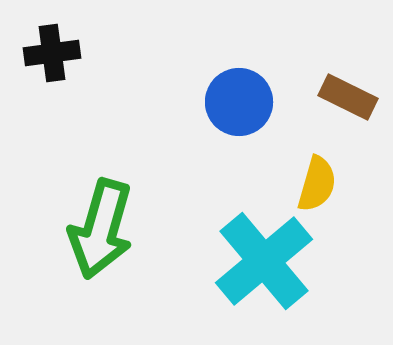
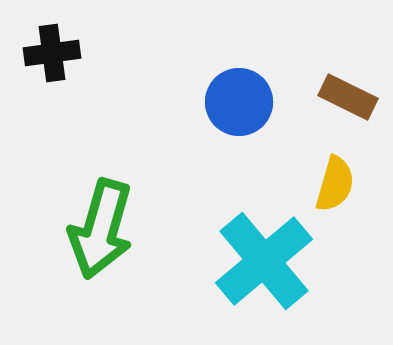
yellow semicircle: moved 18 px right
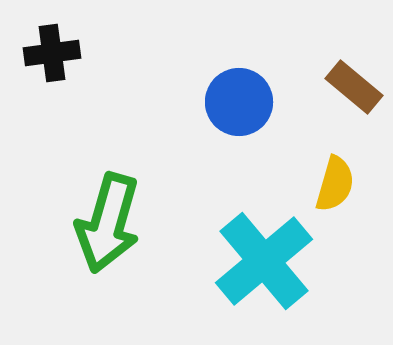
brown rectangle: moved 6 px right, 10 px up; rotated 14 degrees clockwise
green arrow: moved 7 px right, 6 px up
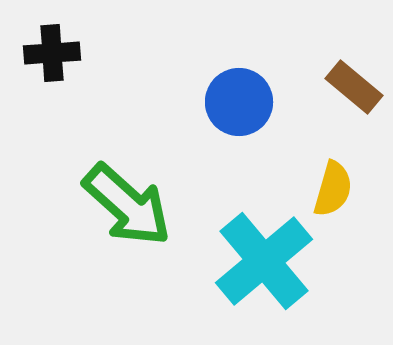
black cross: rotated 4 degrees clockwise
yellow semicircle: moved 2 px left, 5 px down
green arrow: moved 19 px right, 18 px up; rotated 64 degrees counterclockwise
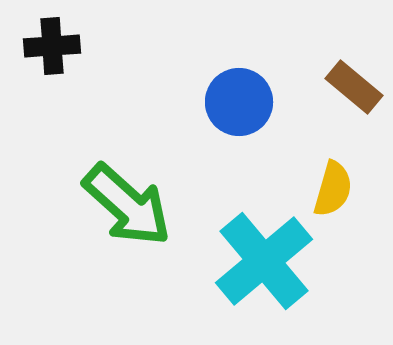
black cross: moved 7 px up
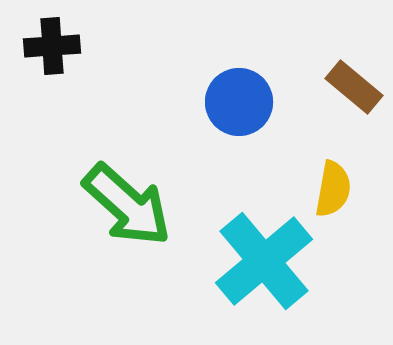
yellow semicircle: rotated 6 degrees counterclockwise
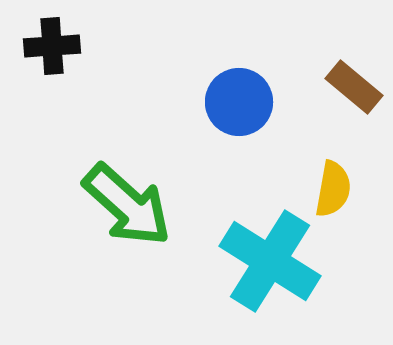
cyan cross: moved 6 px right; rotated 18 degrees counterclockwise
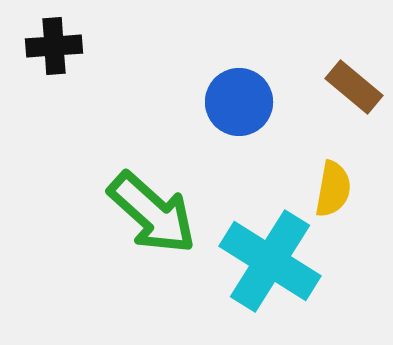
black cross: moved 2 px right
green arrow: moved 25 px right, 8 px down
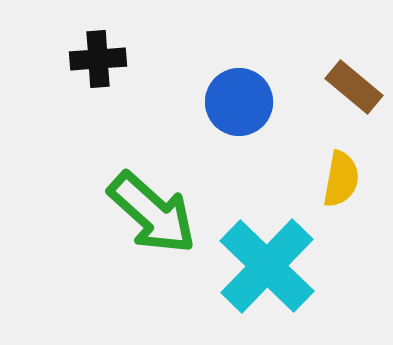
black cross: moved 44 px right, 13 px down
yellow semicircle: moved 8 px right, 10 px up
cyan cross: moved 3 px left, 5 px down; rotated 12 degrees clockwise
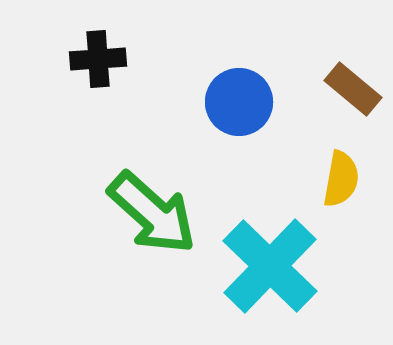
brown rectangle: moved 1 px left, 2 px down
cyan cross: moved 3 px right
